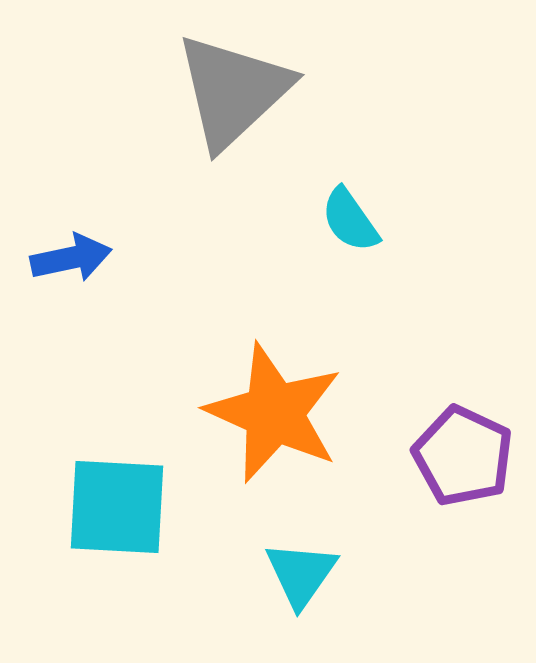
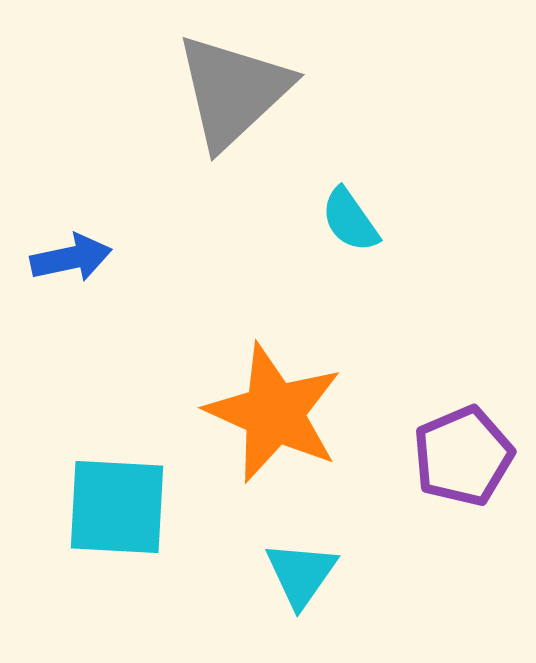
purple pentagon: rotated 24 degrees clockwise
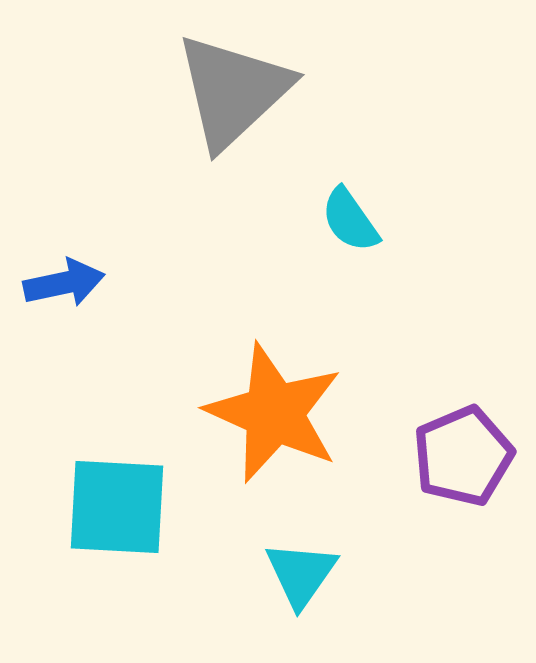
blue arrow: moved 7 px left, 25 px down
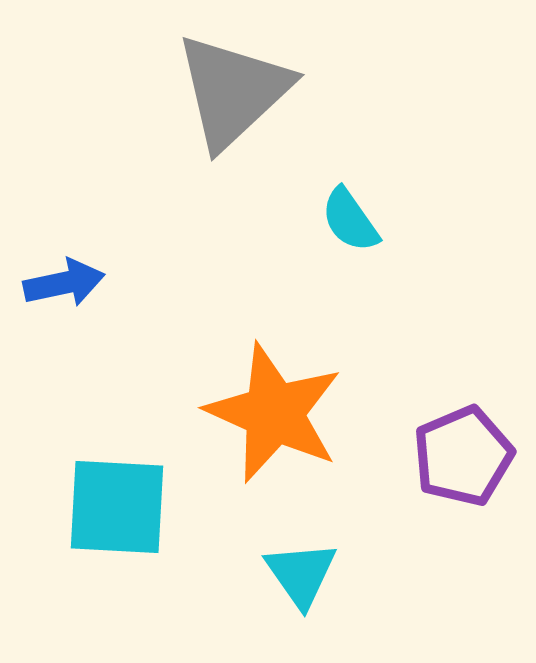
cyan triangle: rotated 10 degrees counterclockwise
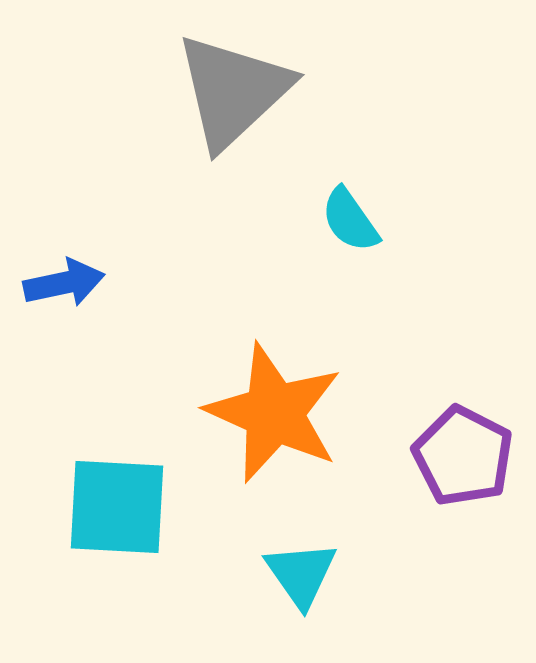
purple pentagon: rotated 22 degrees counterclockwise
